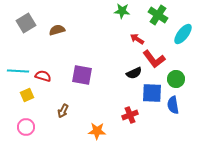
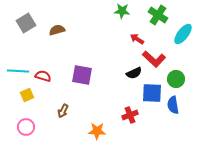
red L-shape: rotated 10 degrees counterclockwise
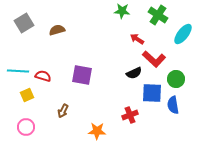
gray square: moved 2 px left
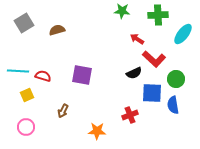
green cross: rotated 36 degrees counterclockwise
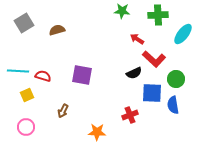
orange star: moved 1 px down
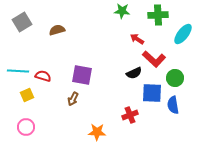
gray square: moved 2 px left, 1 px up
green circle: moved 1 px left, 1 px up
brown arrow: moved 10 px right, 12 px up
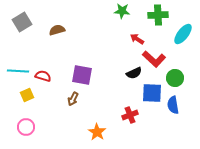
orange star: rotated 30 degrees clockwise
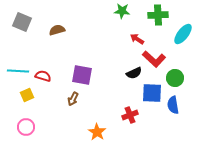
gray square: rotated 36 degrees counterclockwise
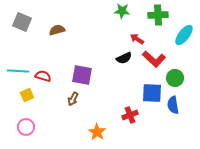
cyan ellipse: moved 1 px right, 1 px down
black semicircle: moved 10 px left, 15 px up
